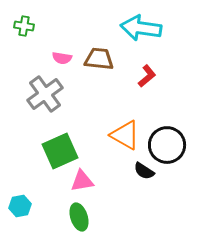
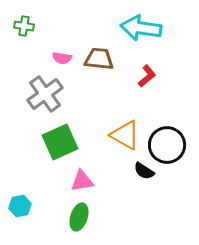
green square: moved 9 px up
green ellipse: rotated 36 degrees clockwise
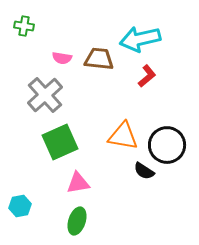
cyan arrow: moved 1 px left, 11 px down; rotated 21 degrees counterclockwise
gray cross: moved 1 px down; rotated 6 degrees counterclockwise
orange triangle: moved 2 px left, 1 px down; rotated 20 degrees counterclockwise
pink triangle: moved 4 px left, 2 px down
green ellipse: moved 2 px left, 4 px down
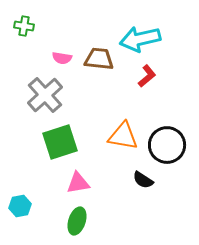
green square: rotated 6 degrees clockwise
black semicircle: moved 1 px left, 9 px down
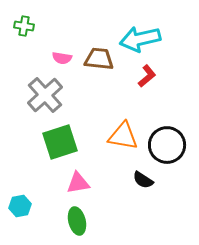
green ellipse: rotated 32 degrees counterclockwise
